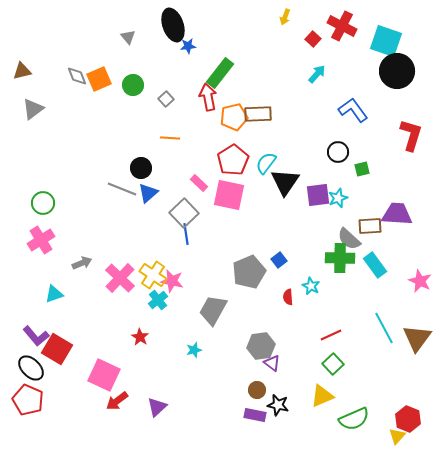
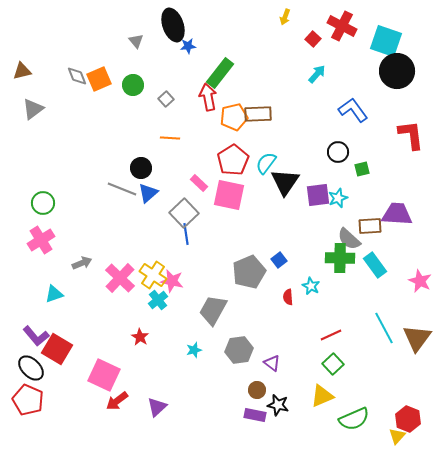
gray triangle at (128, 37): moved 8 px right, 4 px down
red L-shape at (411, 135): rotated 24 degrees counterclockwise
gray hexagon at (261, 346): moved 22 px left, 4 px down
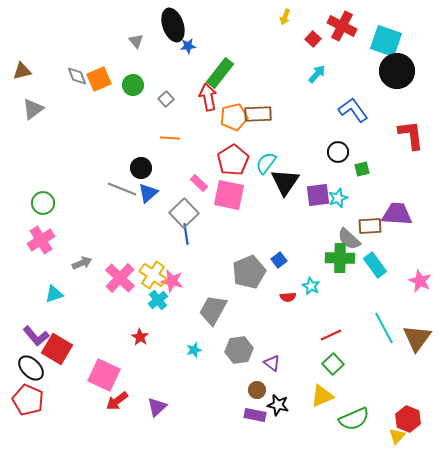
red semicircle at (288, 297): rotated 91 degrees counterclockwise
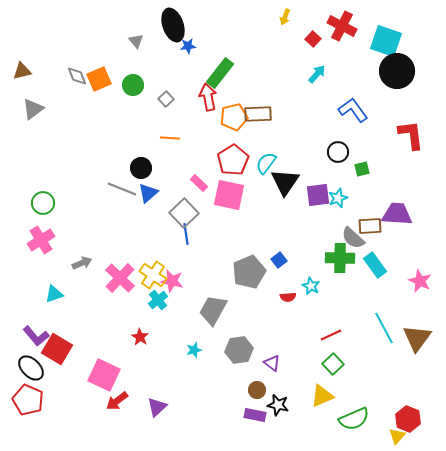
gray semicircle at (349, 239): moved 4 px right, 1 px up
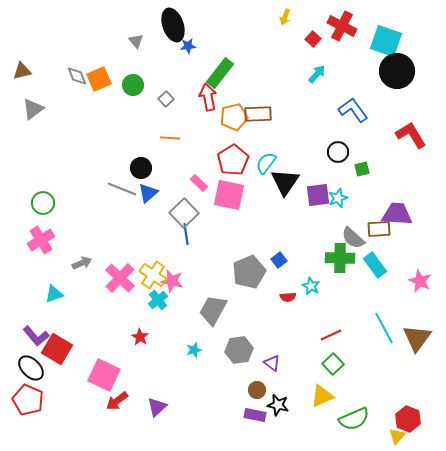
red L-shape at (411, 135): rotated 24 degrees counterclockwise
brown rectangle at (370, 226): moved 9 px right, 3 px down
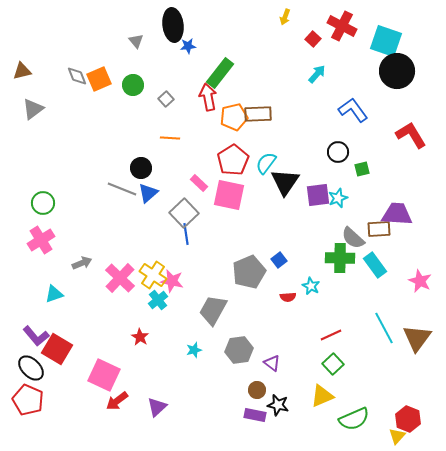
black ellipse at (173, 25): rotated 12 degrees clockwise
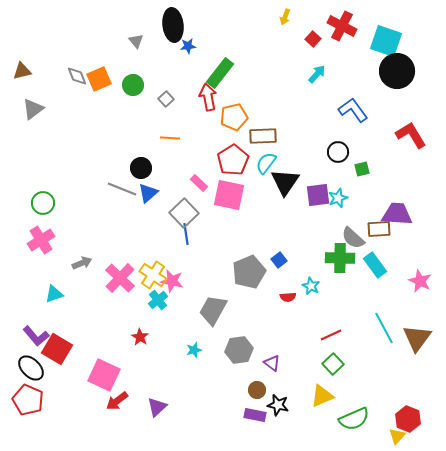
brown rectangle at (258, 114): moved 5 px right, 22 px down
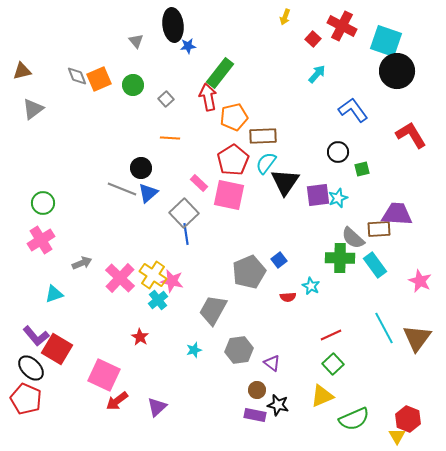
red pentagon at (28, 400): moved 2 px left, 1 px up
yellow triangle at (397, 436): rotated 12 degrees counterclockwise
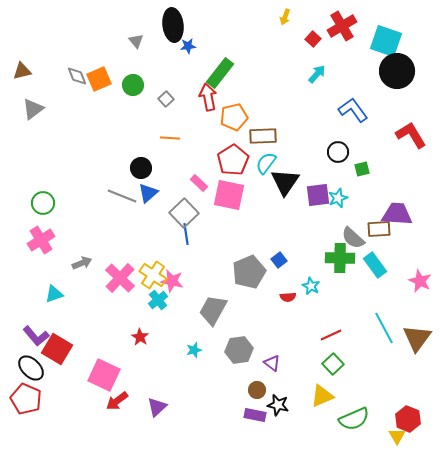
red cross at (342, 26): rotated 32 degrees clockwise
gray line at (122, 189): moved 7 px down
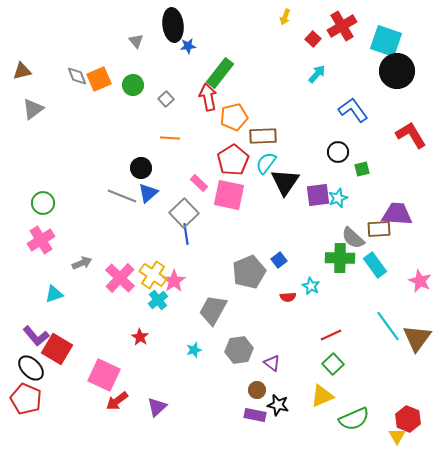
pink star at (172, 281): moved 2 px right; rotated 25 degrees clockwise
cyan line at (384, 328): moved 4 px right, 2 px up; rotated 8 degrees counterclockwise
